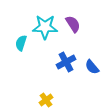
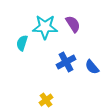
cyan semicircle: moved 1 px right
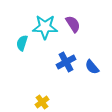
yellow cross: moved 4 px left, 2 px down
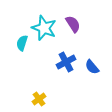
cyan star: moved 1 px left, 1 px down; rotated 20 degrees clockwise
yellow cross: moved 3 px left, 3 px up
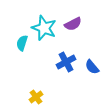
purple semicircle: rotated 96 degrees clockwise
yellow cross: moved 3 px left, 2 px up
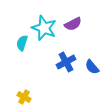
yellow cross: moved 12 px left; rotated 24 degrees counterclockwise
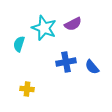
cyan semicircle: moved 3 px left, 1 px down
blue cross: rotated 18 degrees clockwise
yellow cross: moved 3 px right, 8 px up; rotated 24 degrees counterclockwise
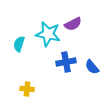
cyan star: moved 4 px right, 6 px down; rotated 10 degrees counterclockwise
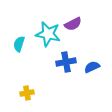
blue semicircle: rotated 105 degrees clockwise
yellow cross: moved 4 px down; rotated 16 degrees counterclockwise
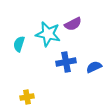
blue semicircle: moved 2 px right
yellow cross: moved 4 px down
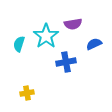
purple semicircle: rotated 18 degrees clockwise
cyan star: moved 2 px left, 2 px down; rotated 25 degrees clockwise
blue semicircle: moved 23 px up
yellow cross: moved 4 px up
